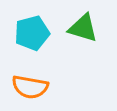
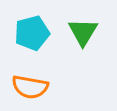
green triangle: moved 4 px down; rotated 44 degrees clockwise
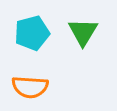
orange semicircle: rotated 6 degrees counterclockwise
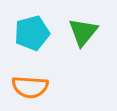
green triangle: rotated 8 degrees clockwise
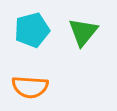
cyan pentagon: moved 3 px up
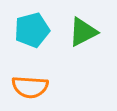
green triangle: rotated 24 degrees clockwise
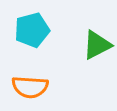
green triangle: moved 14 px right, 13 px down
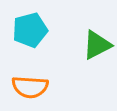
cyan pentagon: moved 2 px left
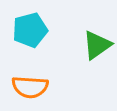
green triangle: rotated 8 degrees counterclockwise
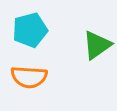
orange semicircle: moved 1 px left, 10 px up
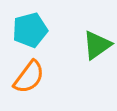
orange semicircle: rotated 57 degrees counterclockwise
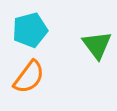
green triangle: rotated 32 degrees counterclockwise
